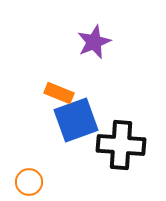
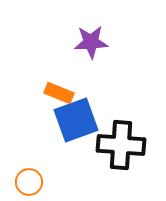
purple star: moved 3 px left; rotated 20 degrees clockwise
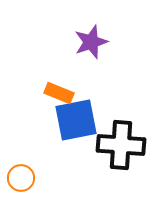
purple star: rotated 16 degrees counterclockwise
blue square: rotated 9 degrees clockwise
orange circle: moved 8 px left, 4 px up
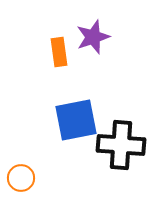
purple star: moved 2 px right, 5 px up
orange rectangle: moved 41 px up; rotated 60 degrees clockwise
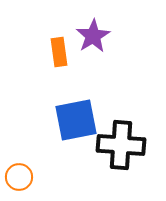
purple star: moved 1 px up; rotated 12 degrees counterclockwise
orange circle: moved 2 px left, 1 px up
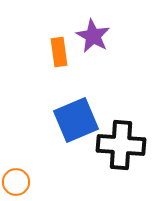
purple star: rotated 12 degrees counterclockwise
blue square: rotated 12 degrees counterclockwise
orange circle: moved 3 px left, 5 px down
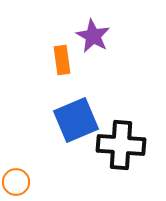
orange rectangle: moved 3 px right, 8 px down
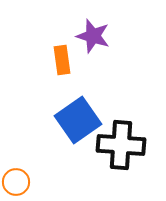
purple star: rotated 12 degrees counterclockwise
blue square: moved 2 px right; rotated 12 degrees counterclockwise
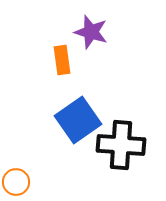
purple star: moved 2 px left, 4 px up
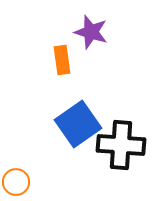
blue square: moved 4 px down
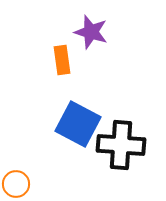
blue square: rotated 27 degrees counterclockwise
orange circle: moved 2 px down
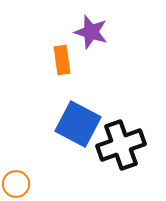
black cross: rotated 24 degrees counterclockwise
